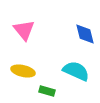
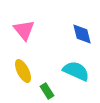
blue diamond: moved 3 px left
yellow ellipse: rotated 50 degrees clockwise
green rectangle: rotated 42 degrees clockwise
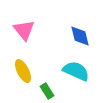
blue diamond: moved 2 px left, 2 px down
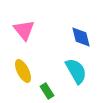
blue diamond: moved 1 px right, 1 px down
cyan semicircle: rotated 36 degrees clockwise
